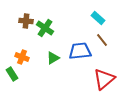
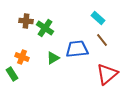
blue trapezoid: moved 3 px left, 2 px up
red triangle: moved 3 px right, 5 px up
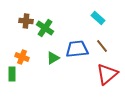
brown line: moved 6 px down
green rectangle: rotated 32 degrees clockwise
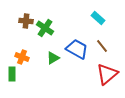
blue trapezoid: rotated 35 degrees clockwise
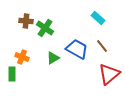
red triangle: moved 2 px right
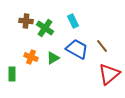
cyan rectangle: moved 25 px left, 3 px down; rotated 24 degrees clockwise
orange cross: moved 9 px right
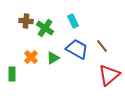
orange cross: rotated 24 degrees clockwise
red triangle: moved 1 px down
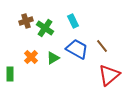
brown cross: rotated 24 degrees counterclockwise
green rectangle: moved 2 px left
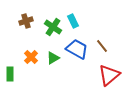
green cross: moved 8 px right, 1 px up
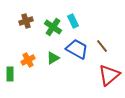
orange cross: moved 3 px left, 3 px down; rotated 16 degrees clockwise
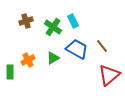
green rectangle: moved 2 px up
